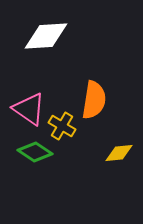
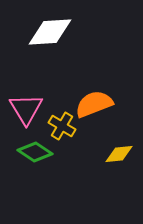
white diamond: moved 4 px right, 4 px up
orange semicircle: moved 4 px down; rotated 120 degrees counterclockwise
pink triangle: moved 3 px left; rotated 24 degrees clockwise
yellow diamond: moved 1 px down
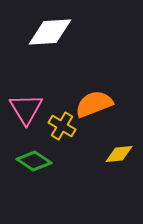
green diamond: moved 1 px left, 9 px down
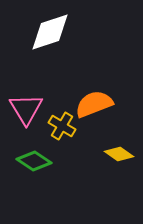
white diamond: rotated 15 degrees counterclockwise
yellow diamond: rotated 40 degrees clockwise
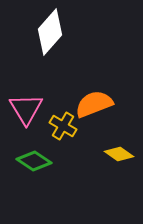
white diamond: rotated 30 degrees counterclockwise
yellow cross: moved 1 px right
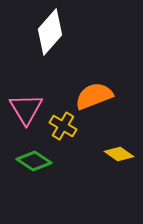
orange semicircle: moved 8 px up
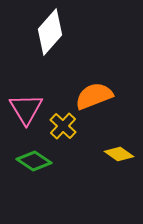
yellow cross: rotated 12 degrees clockwise
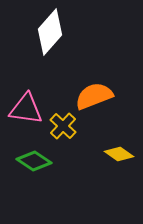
pink triangle: rotated 51 degrees counterclockwise
